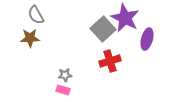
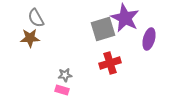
gray semicircle: moved 3 px down
gray square: rotated 25 degrees clockwise
purple ellipse: moved 2 px right
red cross: moved 2 px down
pink rectangle: moved 1 px left
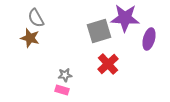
purple star: rotated 24 degrees counterclockwise
gray square: moved 4 px left, 2 px down
brown star: rotated 18 degrees clockwise
red cross: moved 2 px left, 1 px down; rotated 25 degrees counterclockwise
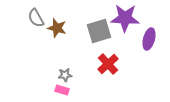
brown star: moved 27 px right, 10 px up
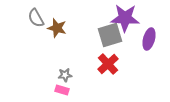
gray square: moved 11 px right, 4 px down
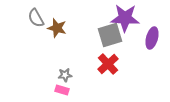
purple ellipse: moved 3 px right, 1 px up
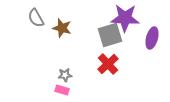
brown star: moved 5 px right
